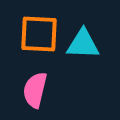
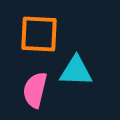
cyan triangle: moved 7 px left, 27 px down
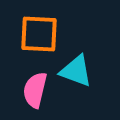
cyan triangle: rotated 18 degrees clockwise
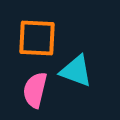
orange square: moved 2 px left, 4 px down
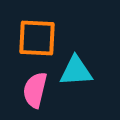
cyan triangle: rotated 24 degrees counterclockwise
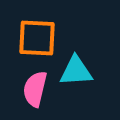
pink semicircle: moved 1 px up
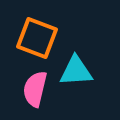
orange square: rotated 18 degrees clockwise
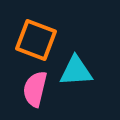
orange square: moved 1 px left, 2 px down
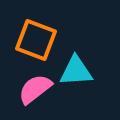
pink semicircle: rotated 39 degrees clockwise
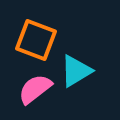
cyan triangle: rotated 27 degrees counterclockwise
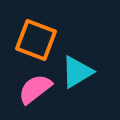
cyan triangle: moved 1 px right, 1 px down
